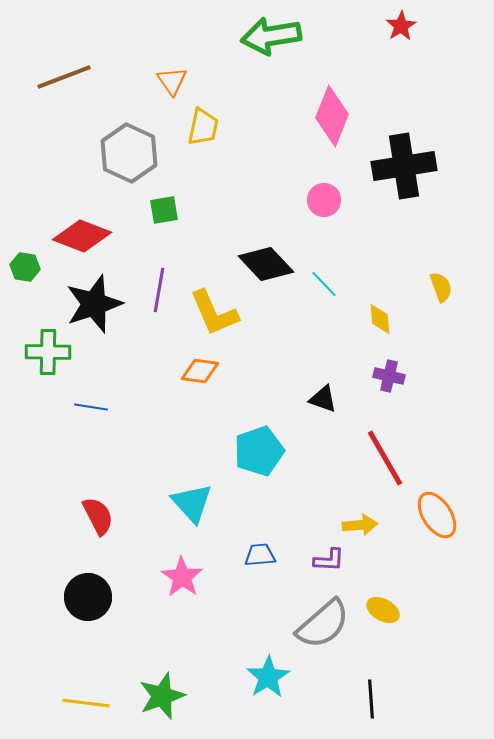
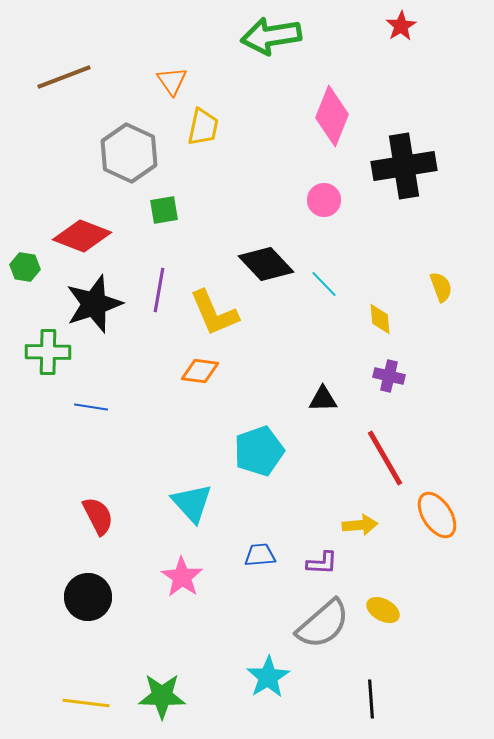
black triangle: rotated 20 degrees counterclockwise
purple L-shape: moved 7 px left, 3 px down
green star: rotated 21 degrees clockwise
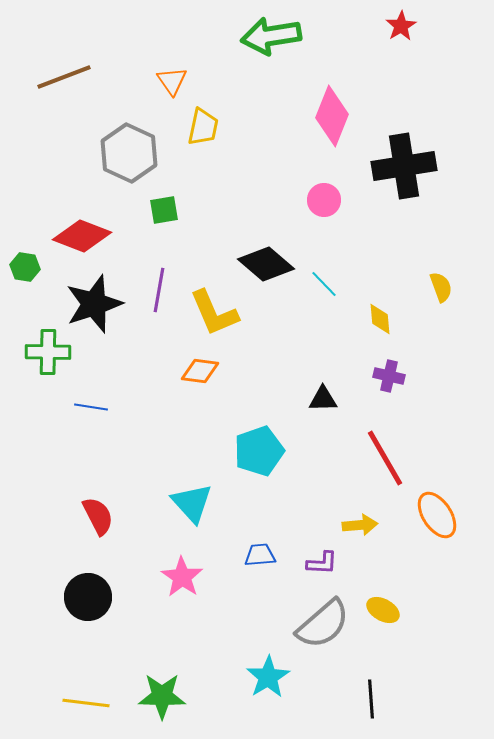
black diamond: rotated 6 degrees counterclockwise
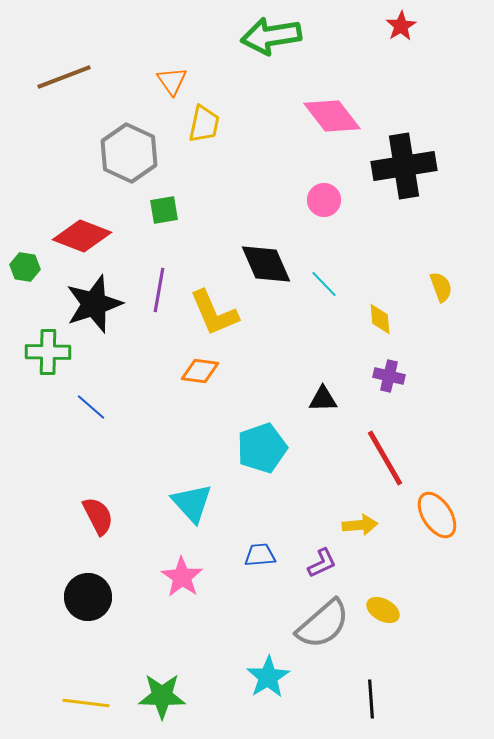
pink diamond: rotated 60 degrees counterclockwise
yellow trapezoid: moved 1 px right, 3 px up
black diamond: rotated 26 degrees clockwise
blue line: rotated 32 degrees clockwise
cyan pentagon: moved 3 px right, 3 px up
purple L-shape: rotated 28 degrees counterclockwise
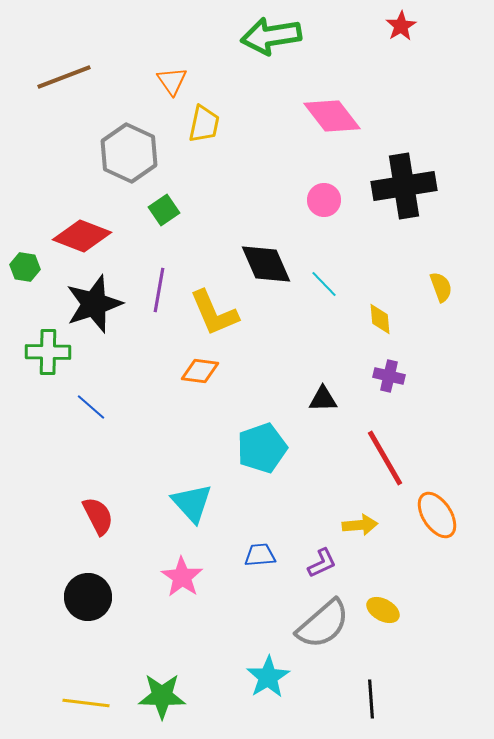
black cross: moved 20 px down
green square: rotated 24 degrees counterclockwise
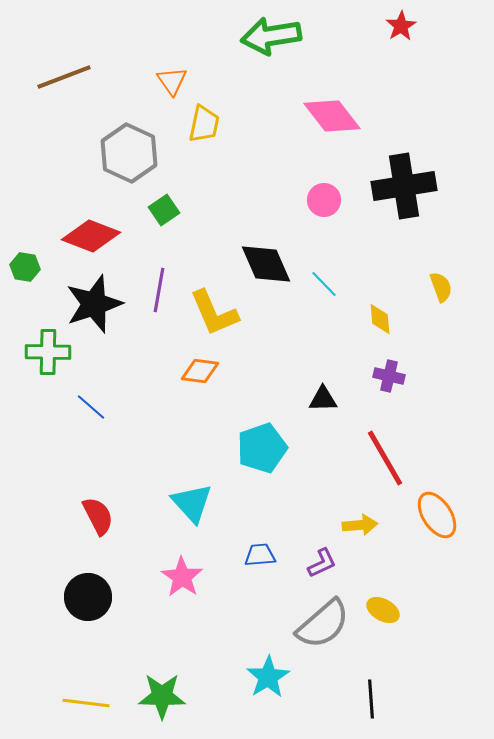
red diamond: moved 9 px right
